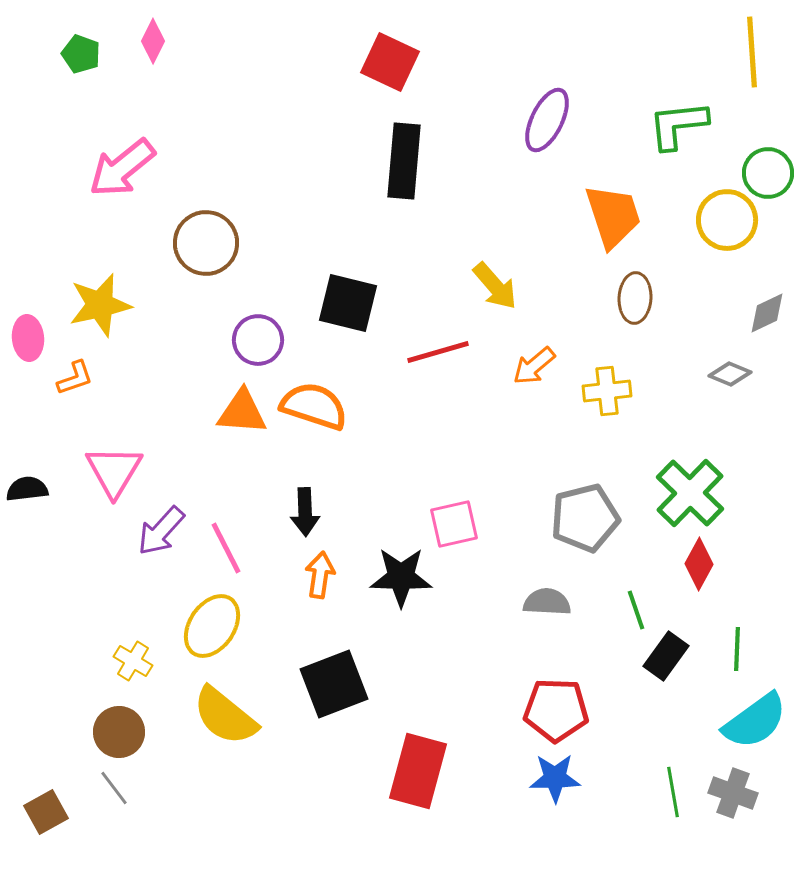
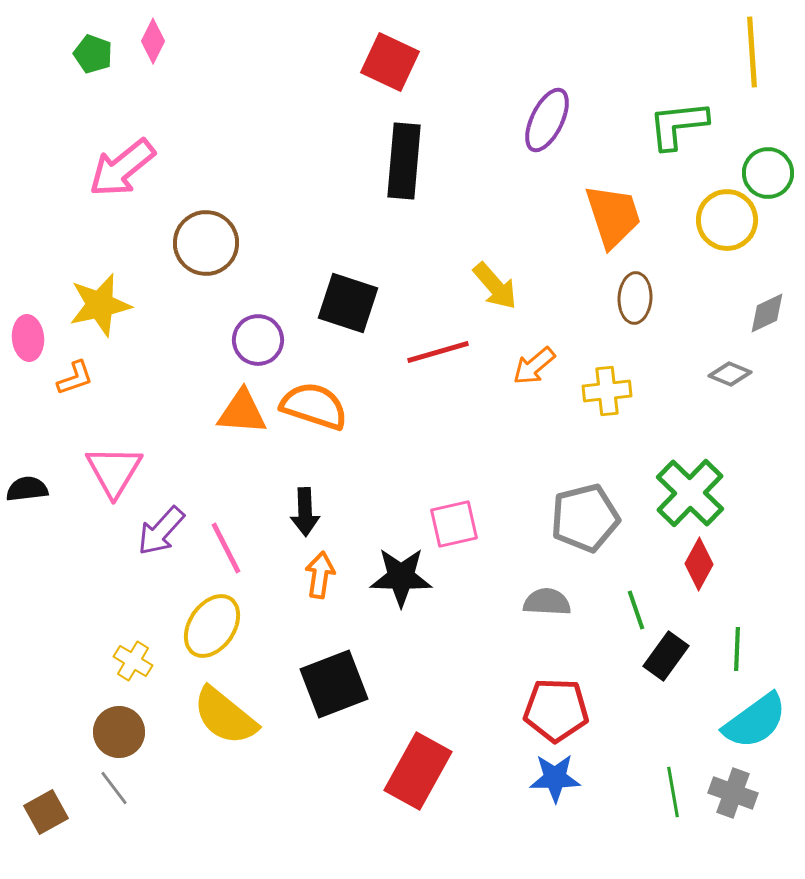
green pentagon at (81, 54): moved 12 px right
black square at (348, 303): rotated 4 degrees clockwise
red rectangle at (418, 771): rotated 14 degrees clockwise
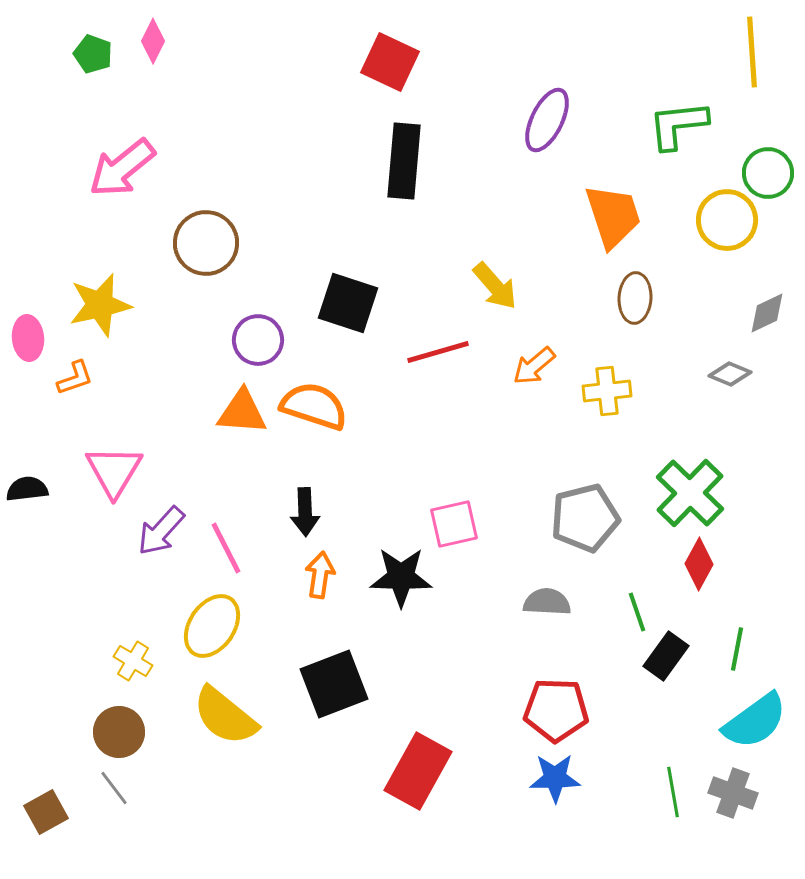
green line at (636, 610): moved 1 px right, 2 px down
green line at (737, 649): rotated 9 degrees clockwise
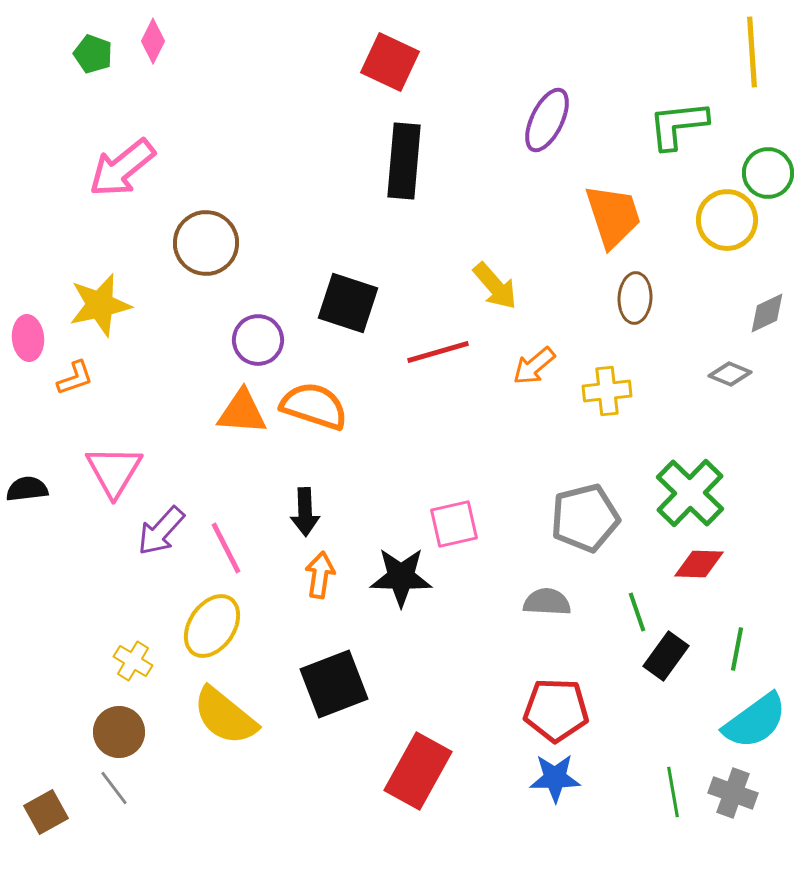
red diamond at (699, 564): rotated 63 degrees clockwise
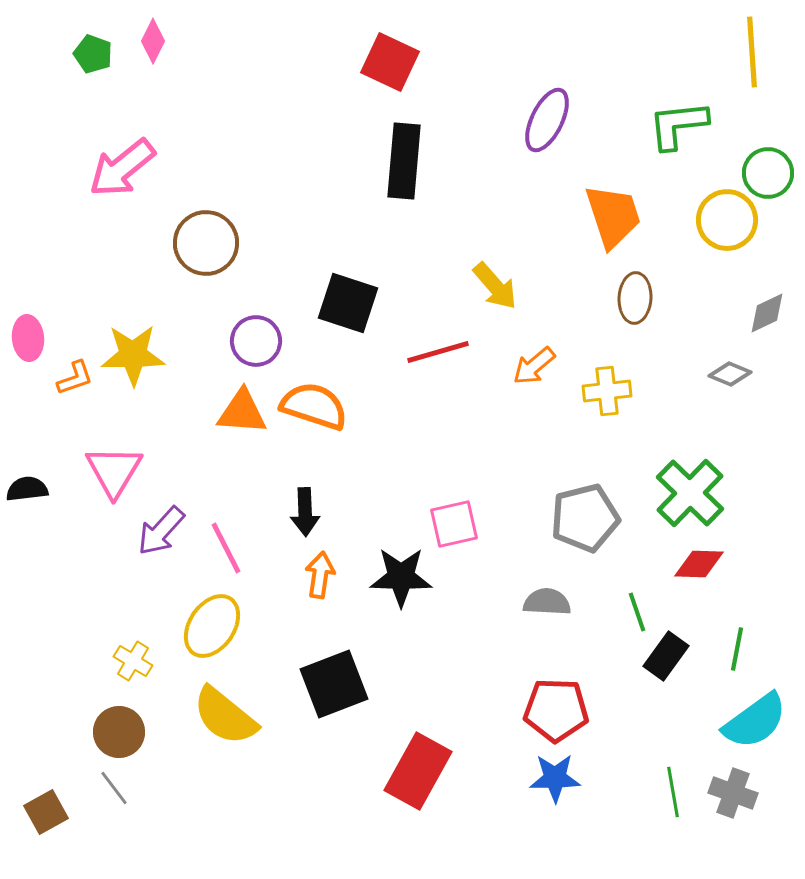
yellow star at (100, 305): moved 33 px right, 50 px down; rotated 12 degrees clockwise
purple circle at (258, 340): moved 2 px left, 1 px down
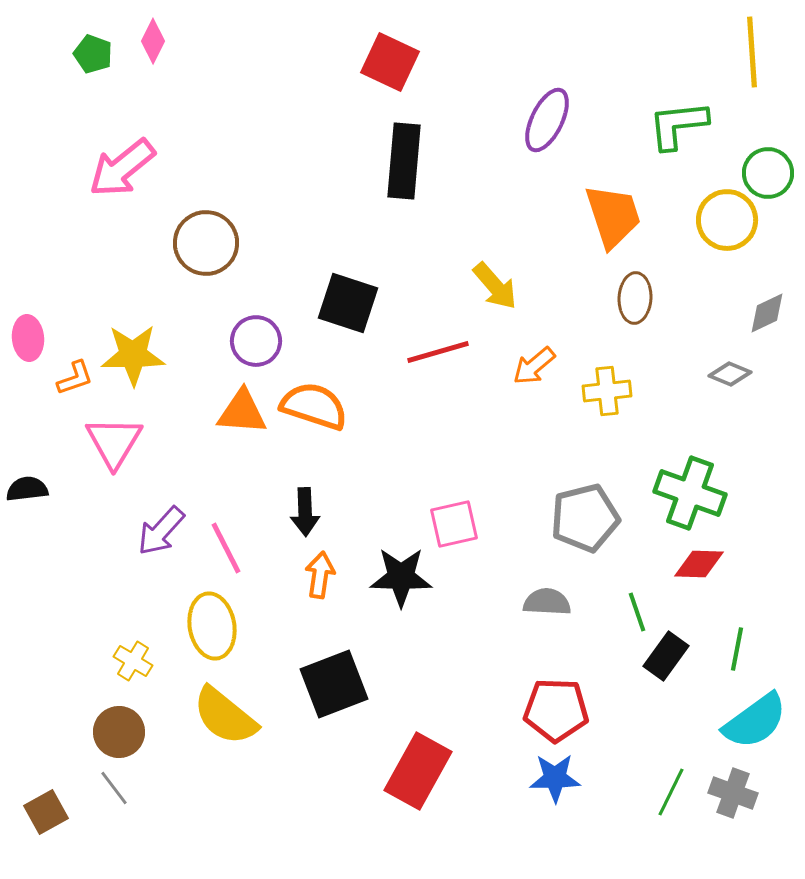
pink triangle at (114, 471): moved 29 px up
green cross at (690, 493): rotated 24 degrees counterclockwise
yellow ellipse at (212, 626): rotated 44 degrees counterclockwise
green line at (673, 792): moved 2 px left; rotated 36 degrees clockwise
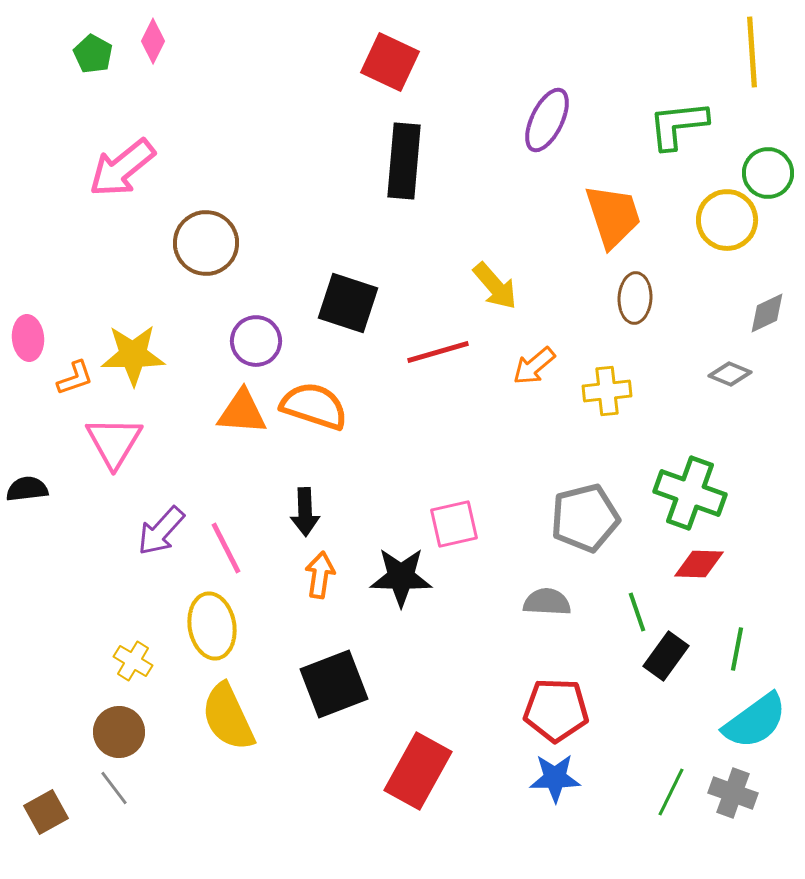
green pentagon at (93, 54): rotated 9 degrees clockwise
yellow semicircle at (225, 716): moved 3 px right, 1 px down; rotated 26 degrees clockwise
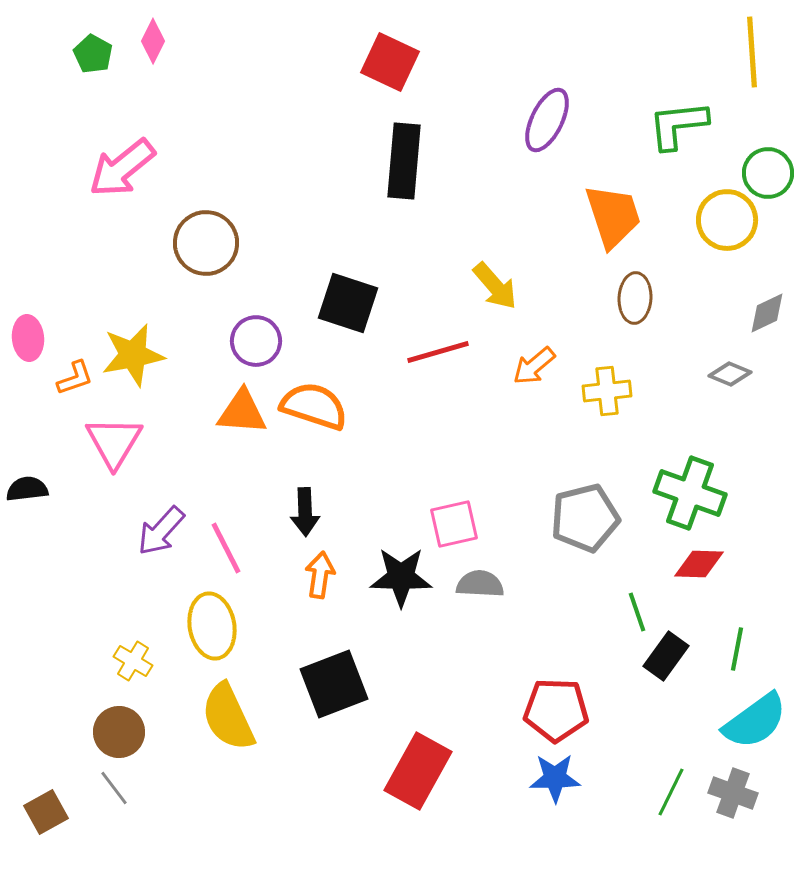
yellow star at (133, 355): rotated 10 degrees counterclockwise
gray semicircle at (547, 602): moved 67 px left, 18 px up
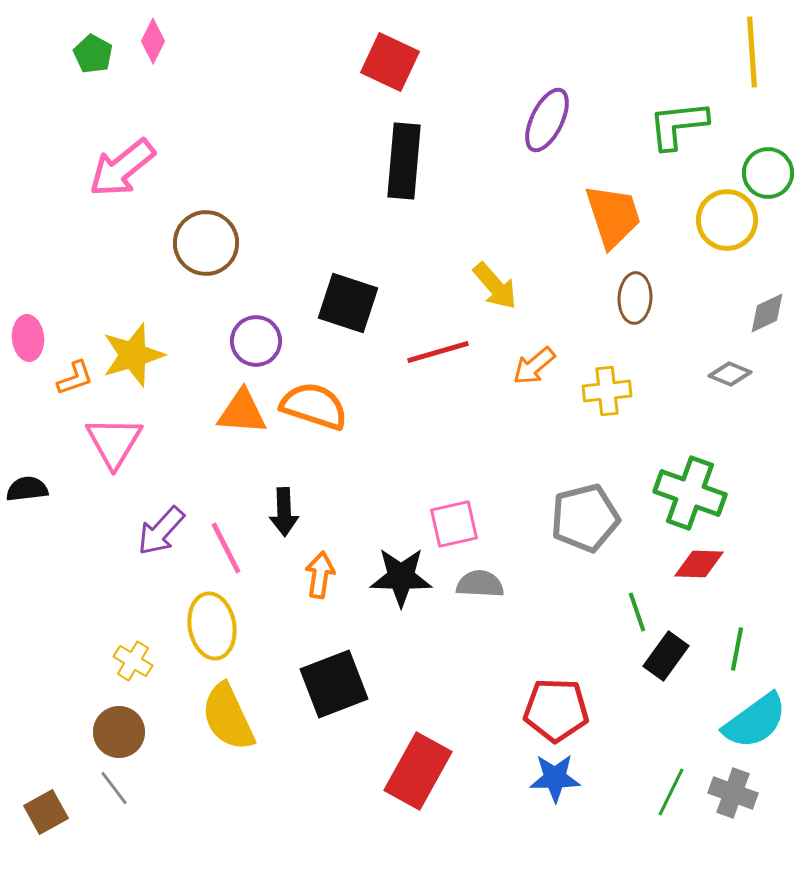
yellow star at (133, 355): rotated 6 degrees counterclockwise
black arrow at (305, 512): moved 21 px left
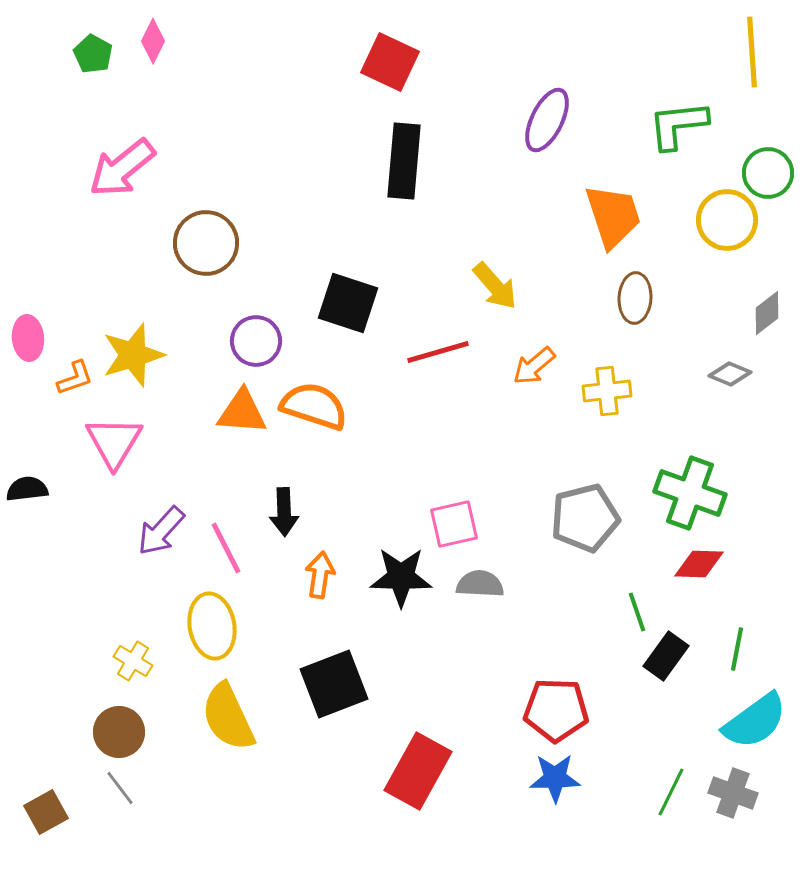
gray diamond at (767, 313): rotated 12 degrees counterclockwise
gray line at (114, 788): moved 6 px right
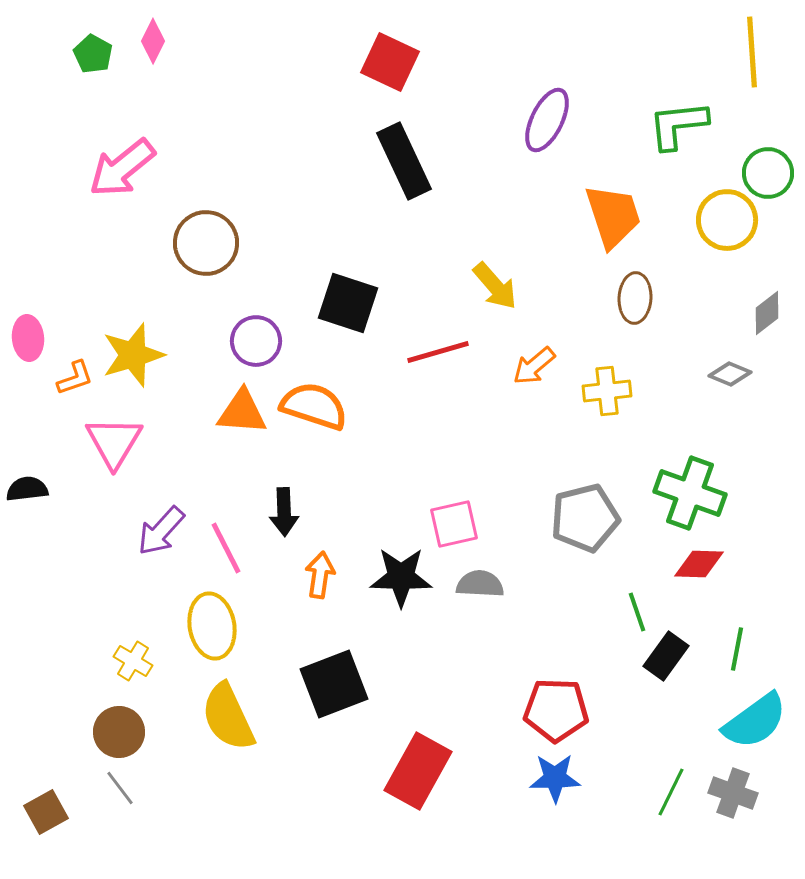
black rectangle at (404, 161): rotated 30 degrees counterclockwise
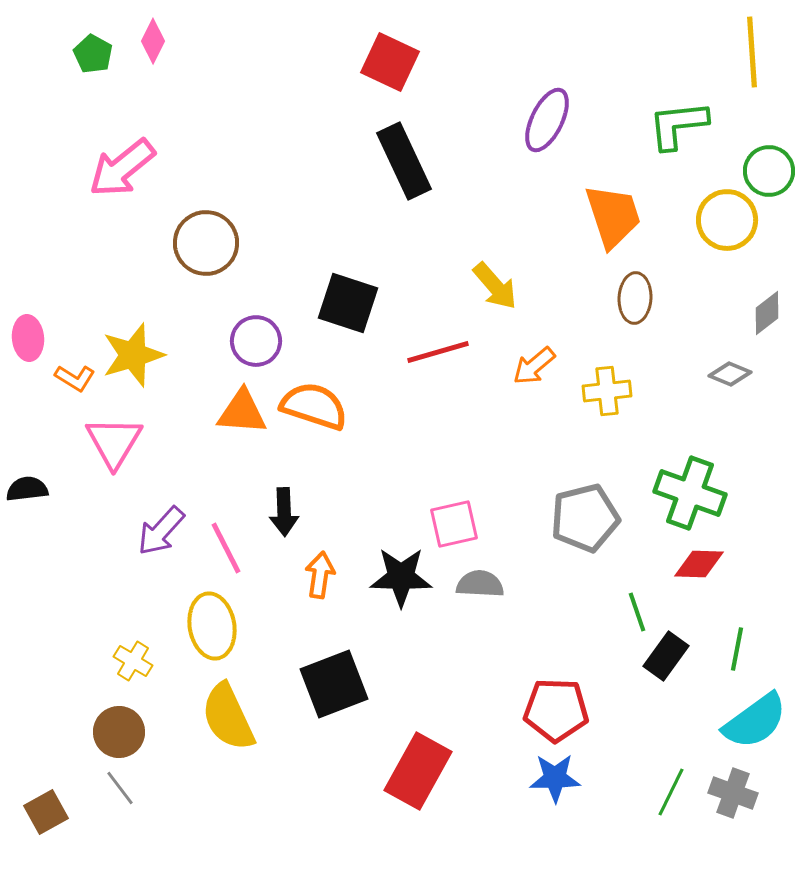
green circle at (768, 173): moved 1 px right, 2 px up
orange L-shape at (75, 378): rotated 51 degrees clockwise
